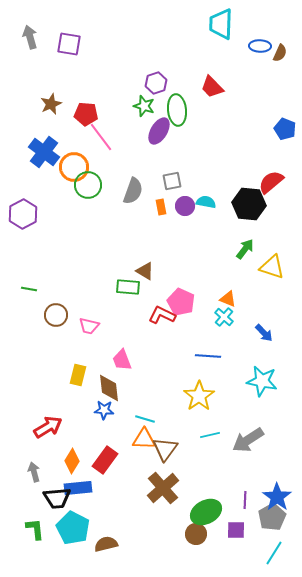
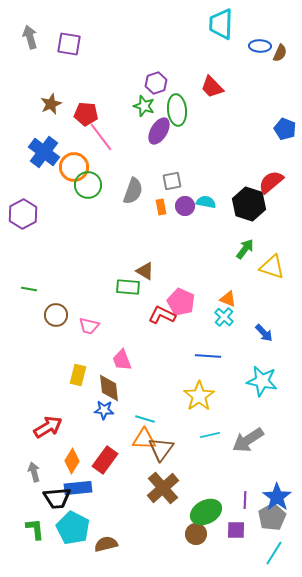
black hexagon at (249, 204): rotated 12 degrees clockwise
brown triangle at (165, 449): moved 4 px left
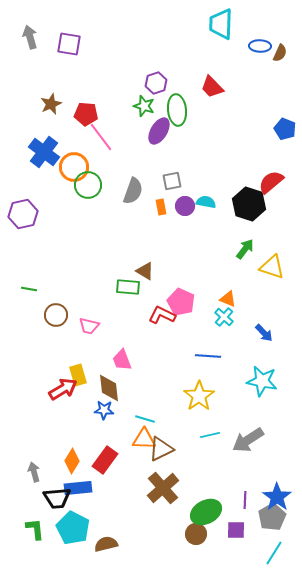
purple hexagon at (23, 214): rotated 16 degrees clockwise
yellow rectangle at (78, 375): rotated 30 degrees counterclockwise
red arrow at (48, 427): moved 15 px right, 38 px up
brown triangle at (161, 449): rotated 28 degrees clockwise
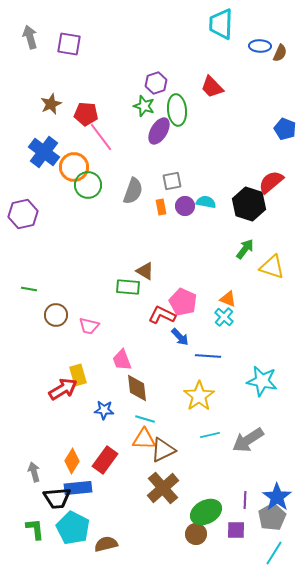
pink pentagon at (181, 302): moved 2 px right
blue arrow at (264, 333): moved 84 px left, 4 px down
brown diamond at (109, 388): moved 28 px right
brown triangle at (161, 449): moved 2 px right, 1 px down
